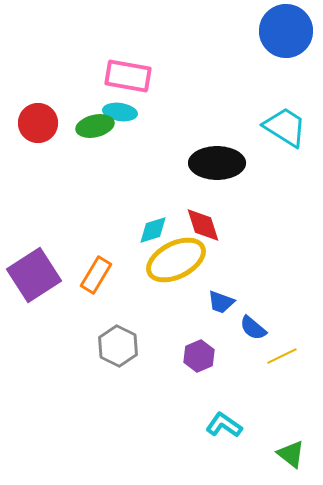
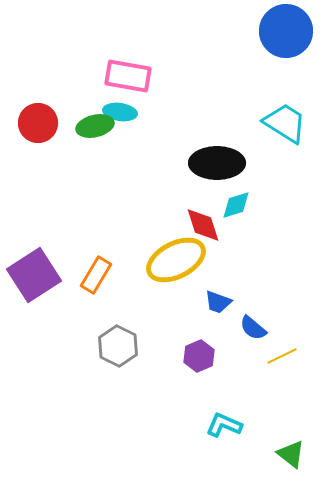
cyan trapezoid: moved 4 px up
cyan diamond: moved 83 px right, 25 px up
blue trapezoid: moved 3 px left
cyan L-shape: rotated 12 degrees counterclockwise
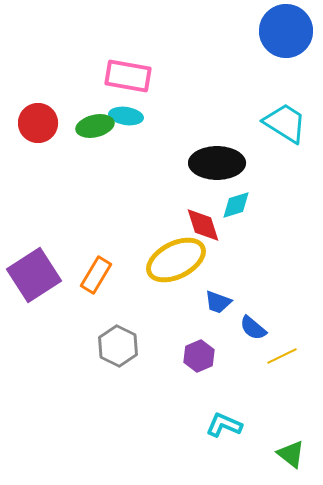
cyan ellipse: moved 6 px right, 4 px down
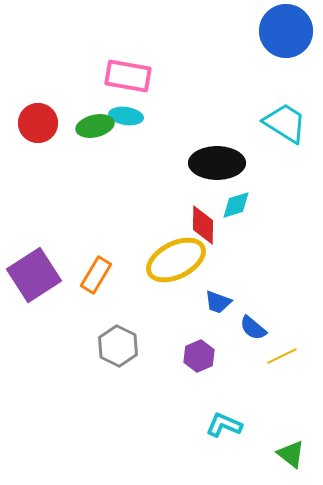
red diamond: rotated 18 degrees clockwise
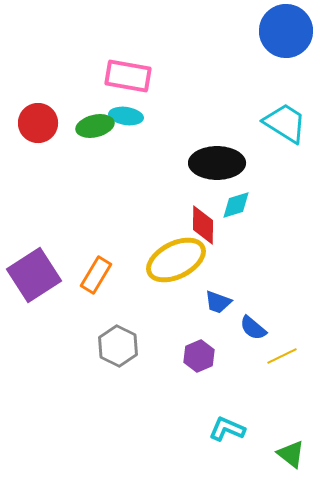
cyan L-shape: moved 3 px right, 4 px down
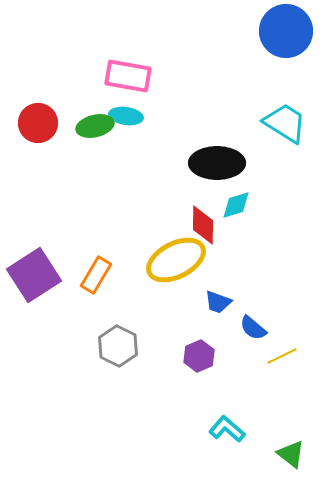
cyan L-shape: rotated 18 degrees clockwise
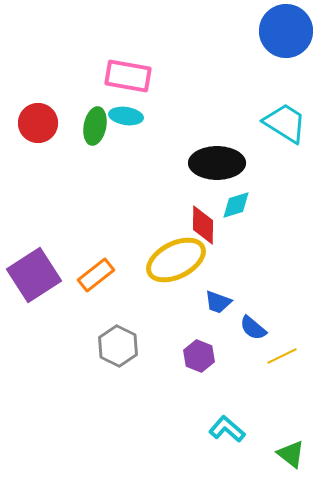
green ellipse: rotated 66 degrees counterclockwise
orange rectangle: rotated 21 degrees clockwise
purple hexagon: rotated 16 degrees counterclockwise
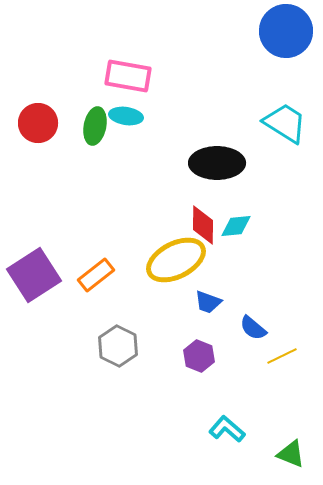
cyan diamond: moved 21 px down; rotated 12 degrees clockwise
blue trapezoid: moved 10 px left
green triangle: rotated 16 degrees counterclockwise
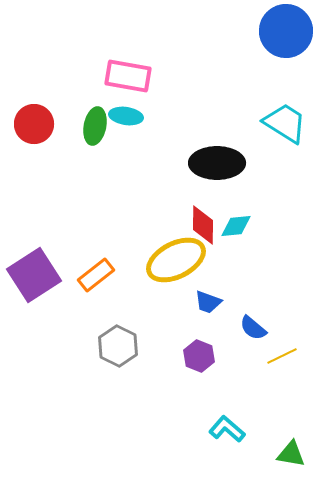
red circle: moved 4 px left, 1 px down
green triangle: rotated 12 degrees counterclockwise
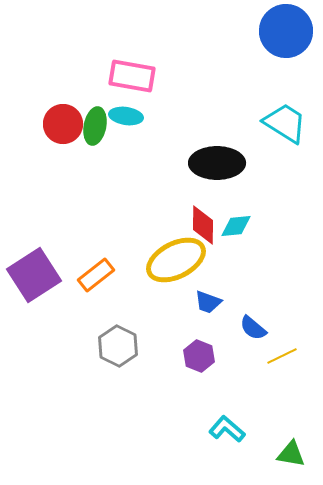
pink rectangle: moved 4 px right
red circle: moved 29 px right
